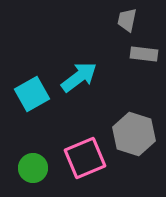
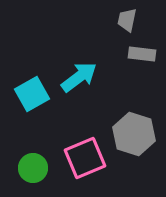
gray rectangle: moved 2 px left
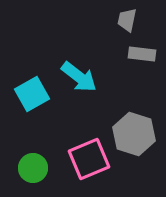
cyan arrow: rotated 75 degrees clockwise
pink square: moved 4 px right, 1 px down
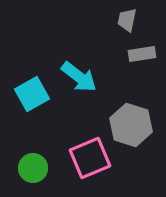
gray rectangle: rotated 16 degrees counterclockwise
gray hexagon: moved 3 px left, 9 px up
pink square: moved 1 px right, 1 px up
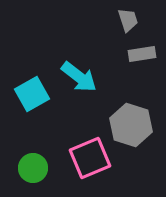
gray trapezoid: moved 1 px right; rotated 150 degrees clockwise
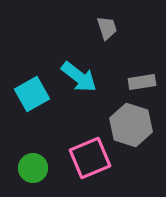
gray trapezoid: moved 21 px left, 8 px down
gray rectangle: moved 28 px down
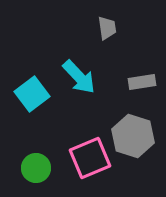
gray trapezoid: rotated 10 degrees clockwise
cyan arrow: rotated 9 degrees clockwise
cyan square: rotated 8 degrees counterclockwise
gray hexagon: moved 2 px right, 11 px down
green circle: moved 3 px right
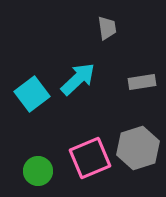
cyan arrow: moved 1 px left, 2 px down; rotated 90 degrees counterclockwise
gray hexagon: moved 5 px right, 12 px down; rotated 24 degrees clockwise
green circle: moved 2 px right, 3 px down
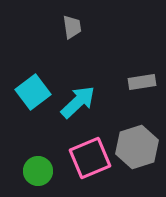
gray trapezoid: moved 35 px left, 1 px up
cyan arrow: moved 23 px down
cyan square: moved 1 px right, 2 px up
gray hexagon: moved 1 px left, 1 px up
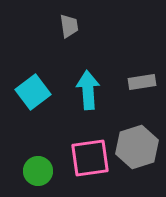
gray trapezoid: moved 3 px left, 1 px up
cyan arrow: moved 10 px right, 12 px up; rotated 51 degrees counterclockwise
pink square: rotated 15 degrees clockwise
